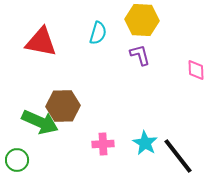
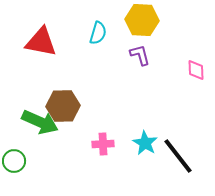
green circle: moved 3 px left, 1 px down
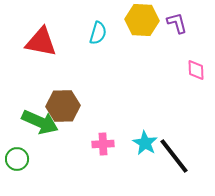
purple L-shape: moved 37 px right, 32 px up
black line: moved 4 px left
green circle: moved 3 px right, 2 px up
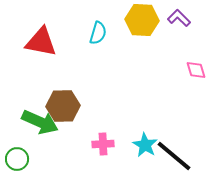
purple L-shape: moved 2 px right, 5 px up; rotated 30 degrees counterclockwise
pink diamond: rotated 15 degrees counterclockwise
cyan star: moved 2 px down
black line: rotated 12 degrees counterclockwise
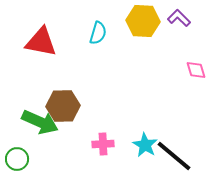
yellow hexagon: moved 1 px right, 1 px down
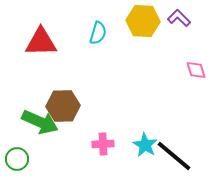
red triangle: rotated 12 degrees counterclockwise
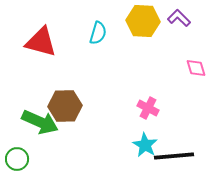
red triangle: rotated 16 degrees clockwise
pink diamond: moved 2 px up
brown hexagon: moved 2 px right
pink cross: moved 45 px right, 36 px up; rotated 30 degrees clockwise
black line: rotated 45 degrees counterclockwise
